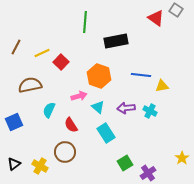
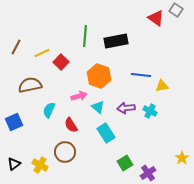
green line: moved 14 px down
yellow cross: moved 1 px up
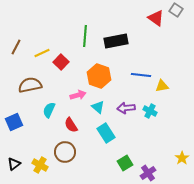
pink arrow: moved 1 px left, 1 px up
